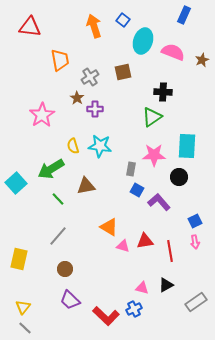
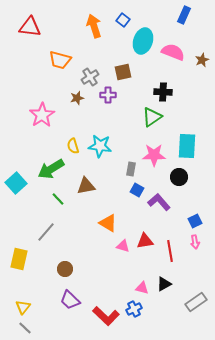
orange trapezoid at (60, 60): rotated 115 degrees clockwise
brown star at (77, 98): rotated 24 degrees clockwise
purple cross at (95, 109): moved 13 px right, 14 px up
orange triangle at (109, 227): moved 1 px left, 4 px up
gray line at (58, 236): moved 12 px left, 4 px up
black triangle at (166, 285): moved 2 px left, 1 px up
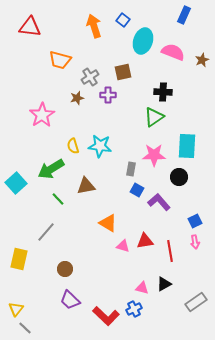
green triangle at (152, 117): moved 2 px right
yellow triangle at (23, 307): moved 7 px left, 2 px down
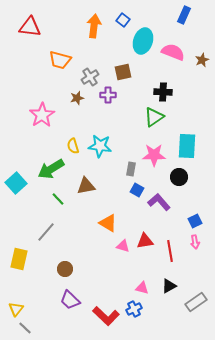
orange arrow at (94, 26): rotated 25 degrees clockwise
black triangle at (164, 284): moved 5 px right, 2 px down
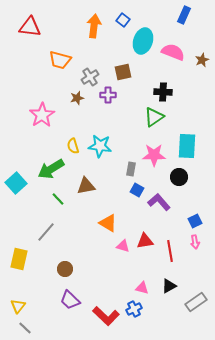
yellow triangle at (16, 309): moved 2 px right, 3 px up
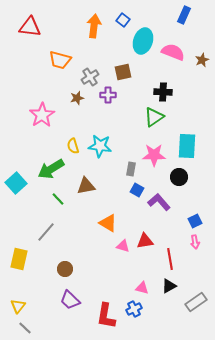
red line at (170, 251): moved 8 px down
red L-shape at (106, 316): rotated 56 degrees clockwise
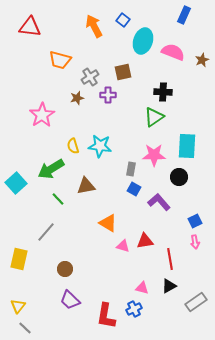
orange arrow at (94, 26): rotated 35 degrees counterclockwise
blue square at (137, 190): moved 3 px left, 1 px up
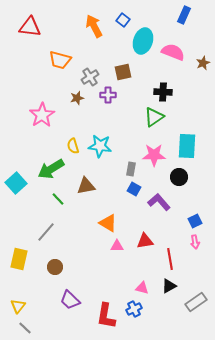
brown star at (202, 60): moved 1 px right, 3 px down
pink triangle at (123, 246): moved 6 px left; rotated 16 degrees counterclockwise
brown circle at (65, 269): moved 10 px left, 2 px up
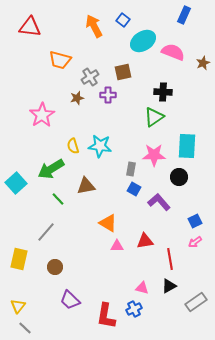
cyan ellipse at (143, 41): rotated 40 degrees clockwise
pink arrow at (195, 242): rotated 64 degrees clockwise
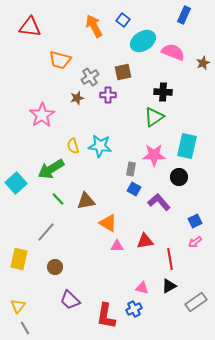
cyan rectangle at (187, 146): rotated 10 degrees clockwise
brown triangle at (86, 186): moved 15 px down
gray line at (25, 328): rotated 16 degrees clockwise
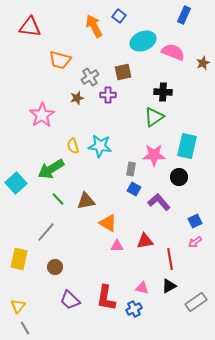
blue square at (123, 20): moved 4 px left, 4 px up
cyan ellipse at (143, 41): rotated 10 degrees clockwise
red L-shape at (106, 316): moved 18 px up
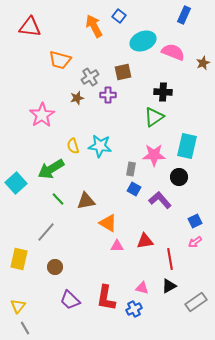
purple L-shape at (159, 202): moved 1 px right, 2 px up
